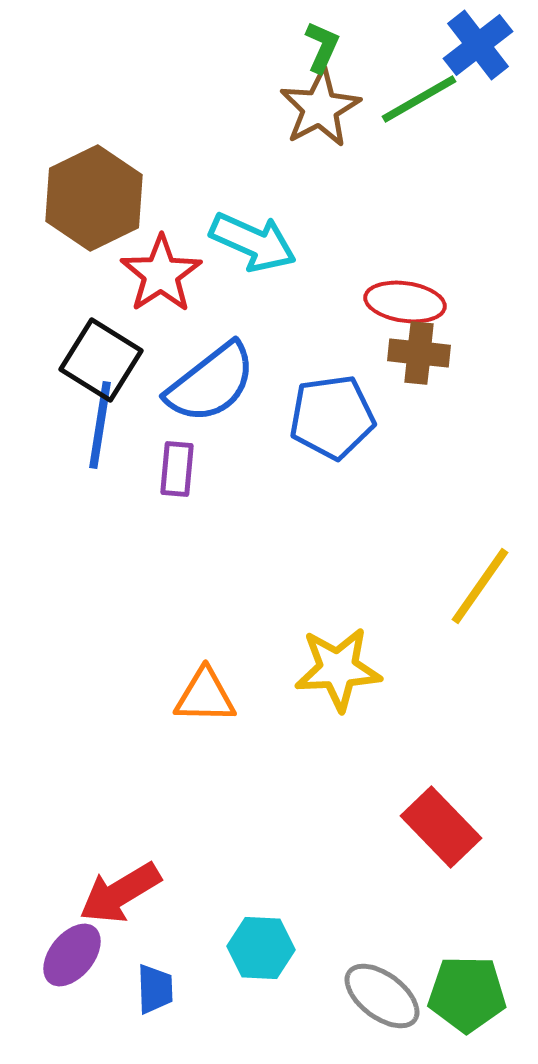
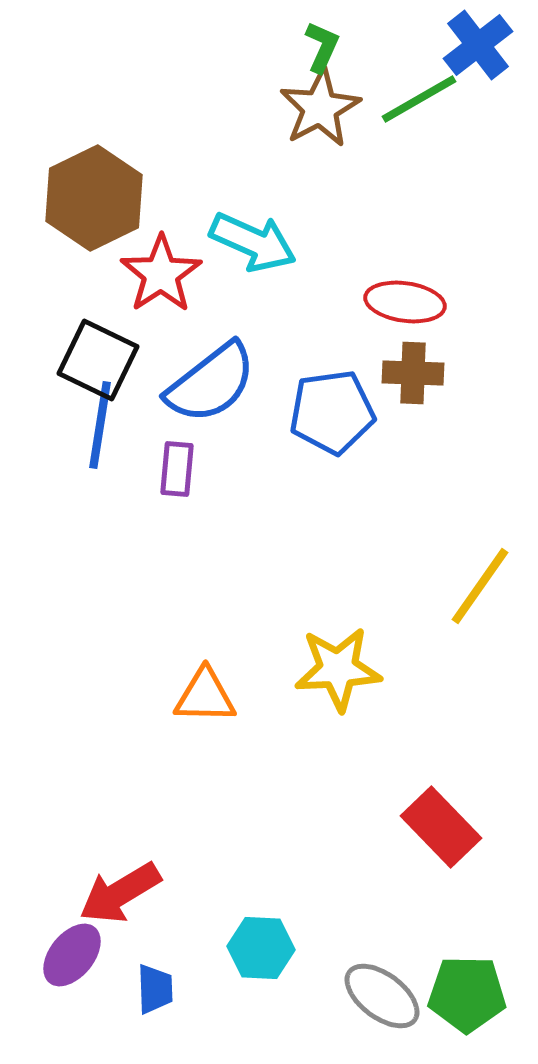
brown cross: moved 6 px left, 20 px down; rotated 4 degrees counterclockwise
black square: moved 3 px left; rotated 6 degrees counterclockwise
blue pentagon: moved 5 px up
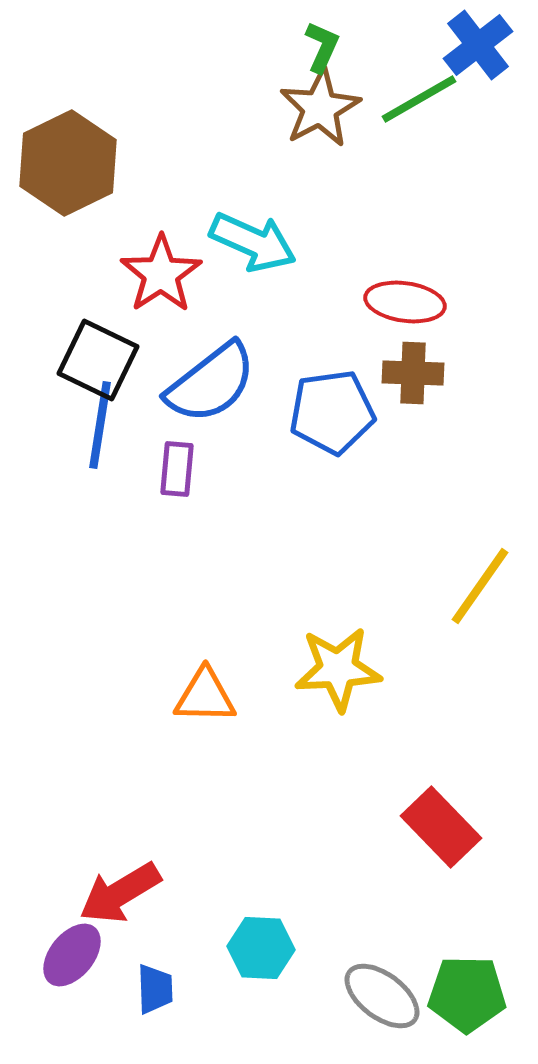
brown hexagon: moved 26 px left, 35 px up
